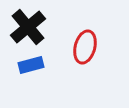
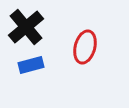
black cross: moved 2 px left
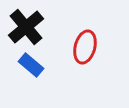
blue rectangle: rotated 55 degrees clockwise
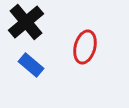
black cross: moved 5 px up
